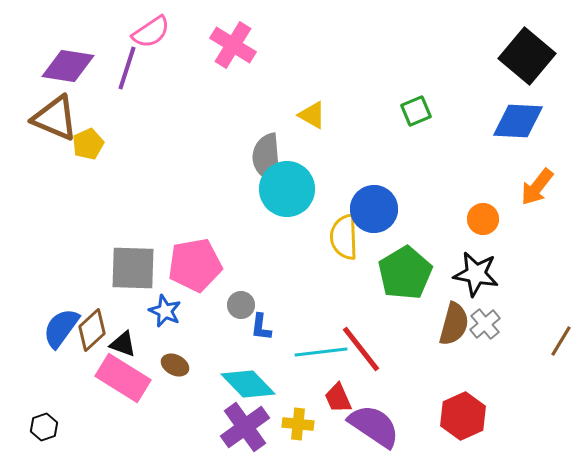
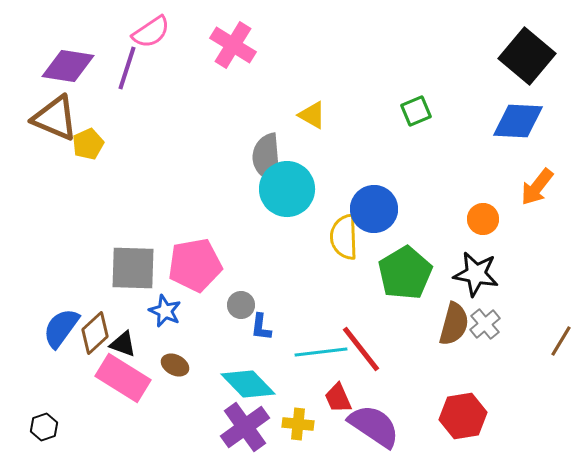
brown diamond: moved 3 px right, 3 px down
red hexagon: rotated 15 degrees clockwise
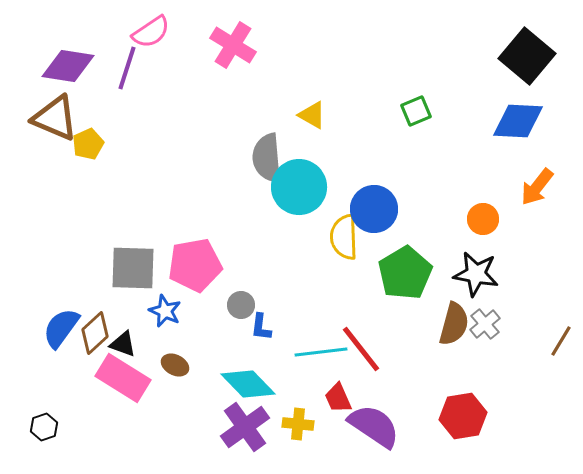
cyan circle: moved 12 px right, 2 px up
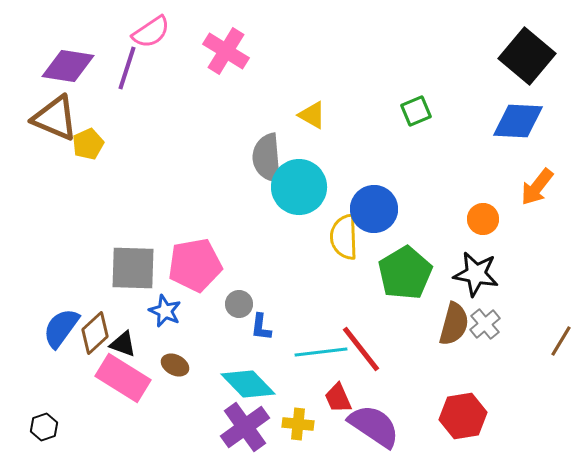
pink cross: moved 7 px left, 6 px down
gray circle: moved 2 px left, 1 px up
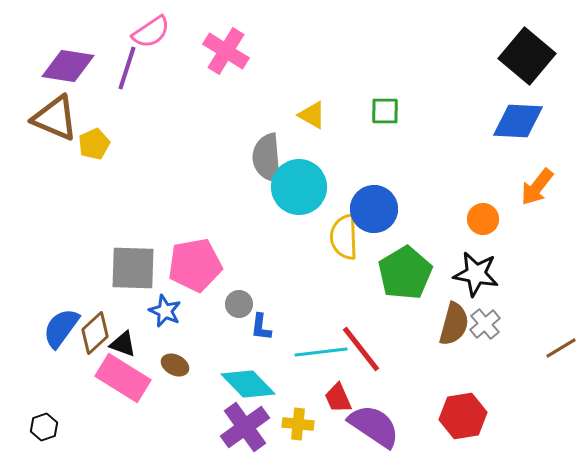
green square: moved 31 px left; rotated 24 degrees clockwise
yellow pentagon: moved 6 px right
brown line: moved 7 px down; rotated 28 degrees clockwise
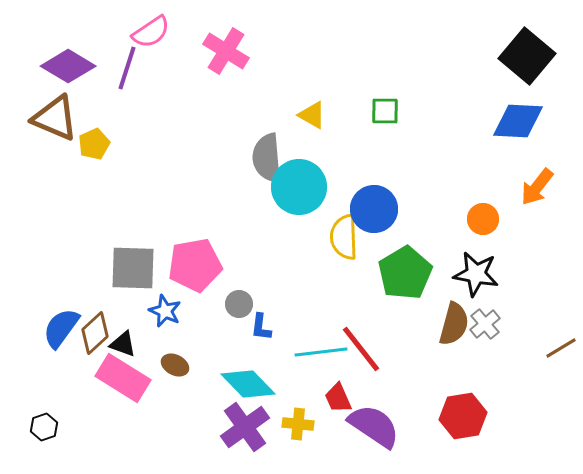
purple diamond: rotated 22 degrees clockwise
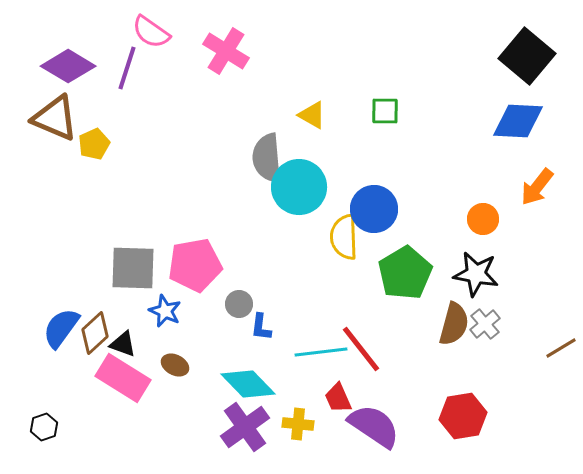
pink semicircle: rotated 69 degrees clockwise
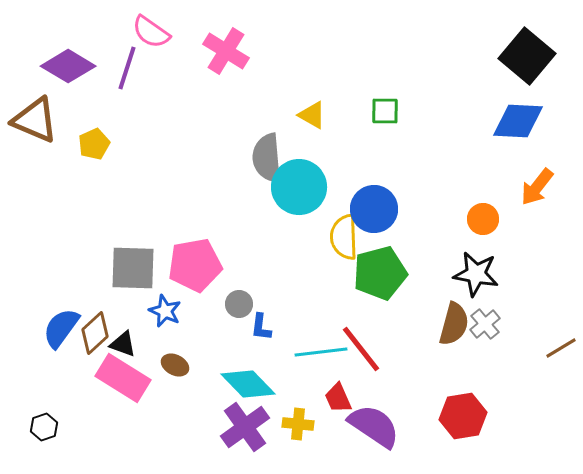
brown triangle: moved 20 px left, 2 px down
green pentagon: moved 25 px left; rotated 16 degrees clockwise
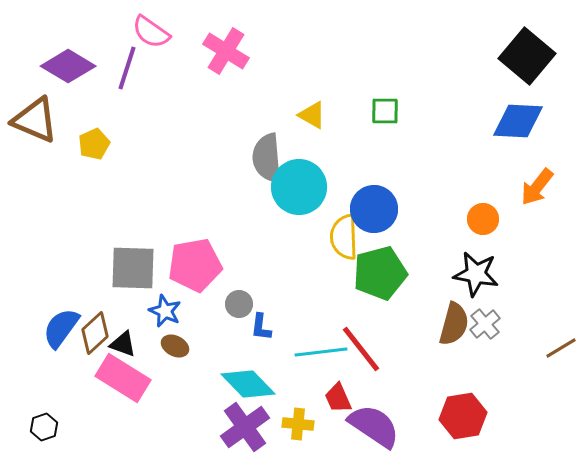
brown ellipse: moved 19 px up
